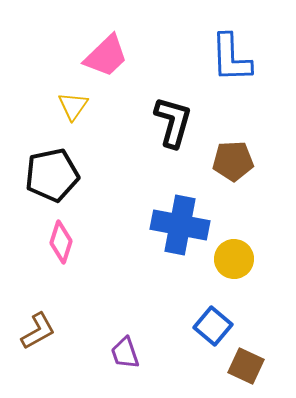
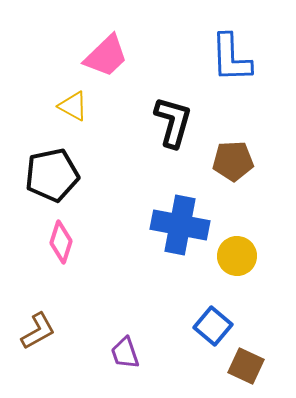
yellow triangle: rotated 36 degrees counterclockwise
yellow circle: moved 3 px right, 3 px up
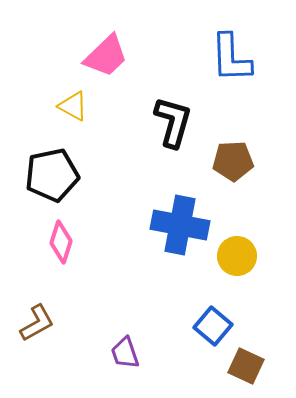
brown L-shape: moved 1 px left, 8 px up
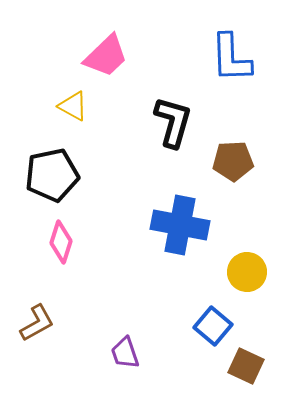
yellow circle: moved 10 px right, 16 px down
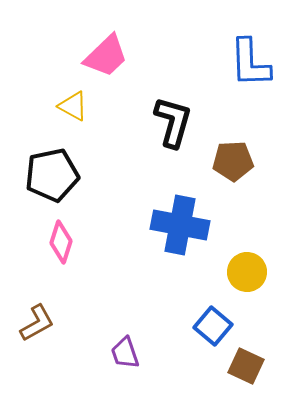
blue L-shape: moved 19 px right, 5 px down
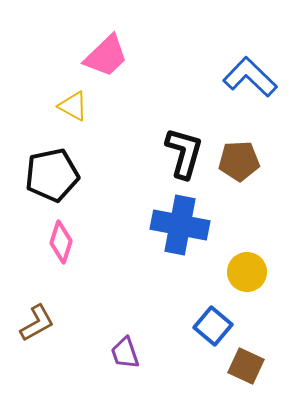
blue L-shape: moved 14 px down; rotated 136 degrees clockwise
black L-shape: moved 11 px right, 31 px down
brown pentagon: moved 6 px right
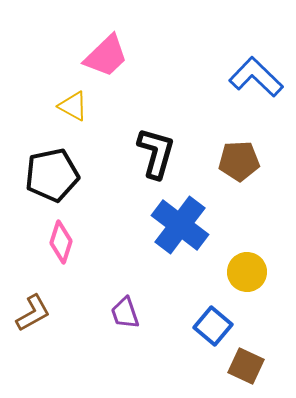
blue L-shape: moved 6 px right
black L-shape: moved 28 px left
blue cross: rotated 26 degrees clockwise
brown L-shape: moved 4 px left, 10 px up
purple trapezoid: moved 40 px up
